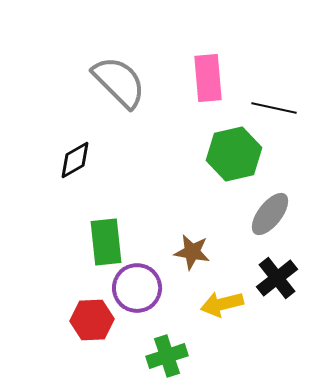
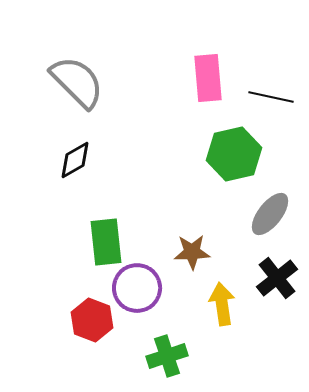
gray semicircle: moved 42 px left
black line: moved 3 px left, 11 px up
brown star: rotated 12 degrees counterclockwise
yellow arrow: rotated 96 degrees clockwise
red hexagon: rotated 24 degrees clockwise
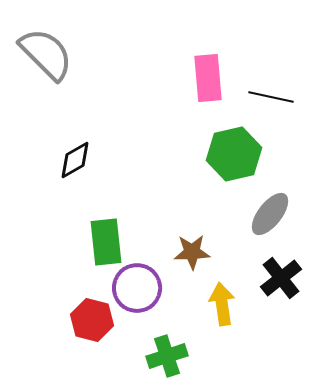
gray semicircle: moved 31 px left, 28 px up
black cross: moved 4 px right
red hexagon: rotated 6 degrees counterclockwise
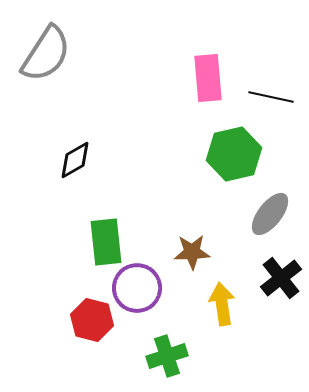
gray semicircle: rotated 78 degrees clockwise
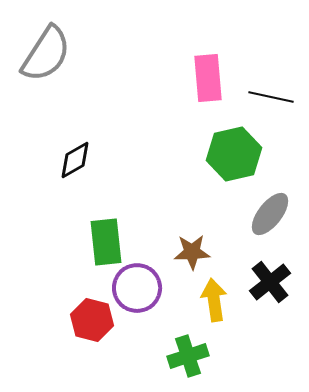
black cross: moved 11 px left, 4 px down
yellow arrow: moved 8 px left, 4 px up
green cross: moved 21 px right
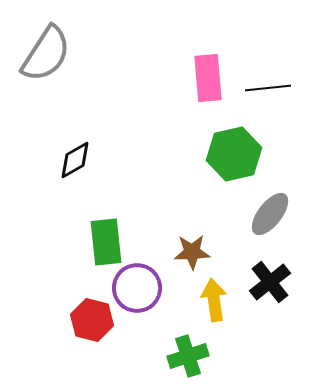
black line: moved 3 px left, 9 px up; rotated 18 degrees counterclockwise
